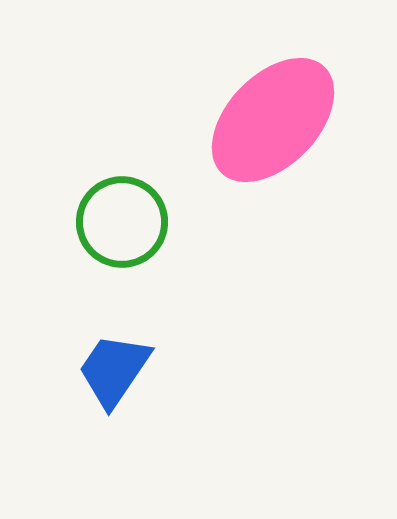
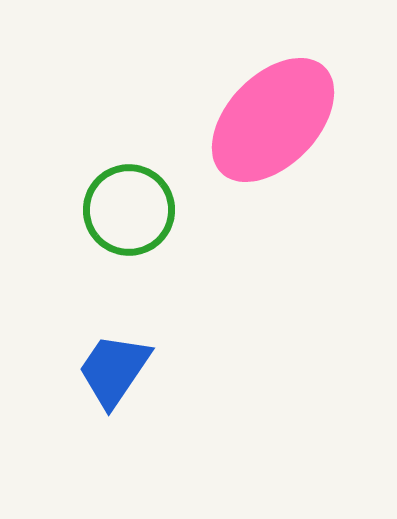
green circle: moved 7 px right, 12 px up
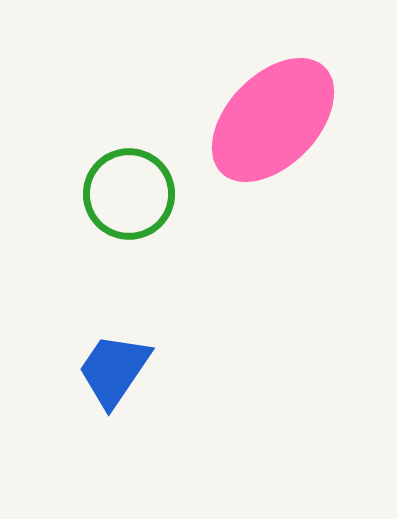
green circle: moved 16 px up
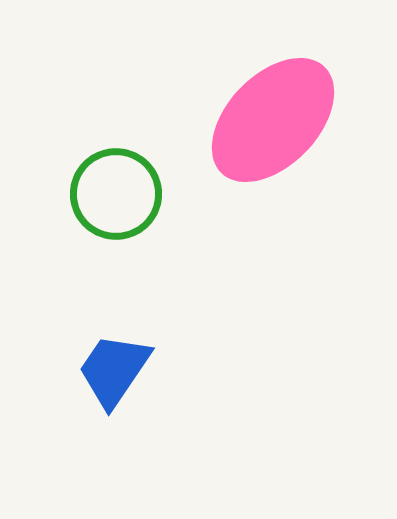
green circle: moved 13 px left
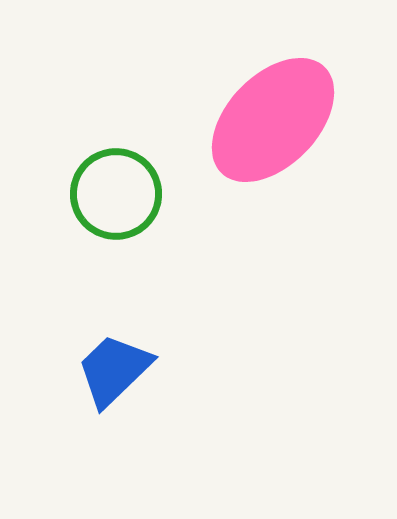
blue trapezoid: rotated 12 degrees clockwise
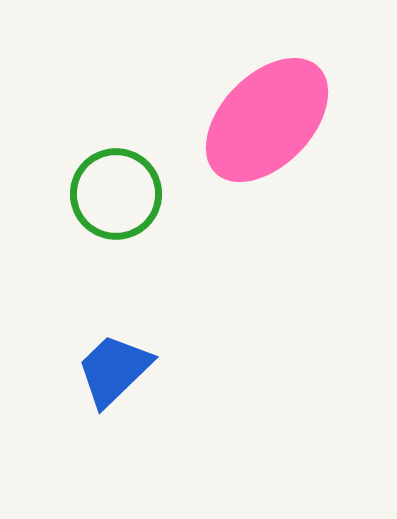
pink ellipse: moved 6 px left
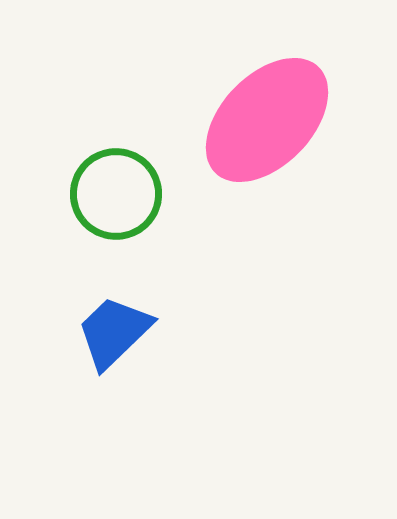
blue trapezoid: moved 38 px up
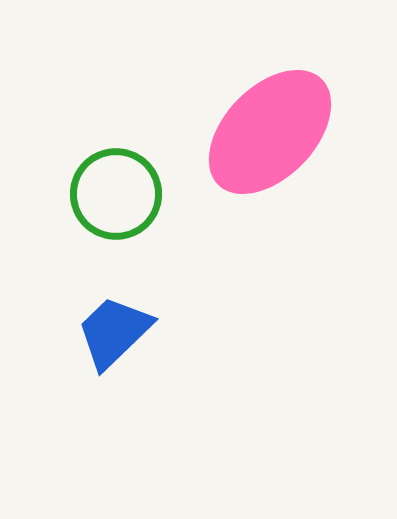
pink ellipse: moved 3 px right, 12 px down
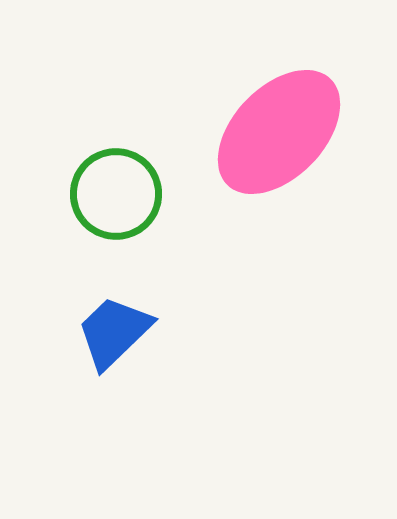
pink ellipse: moved 9 px right
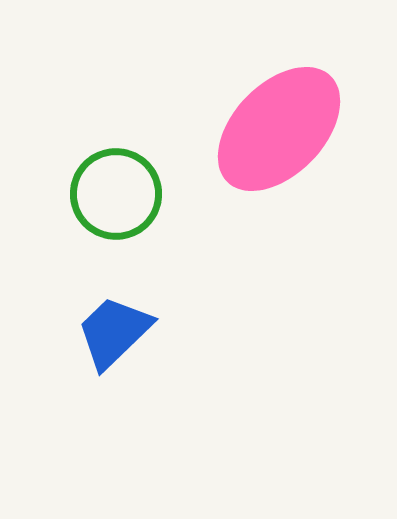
pink ellipse: moved 3 px up
